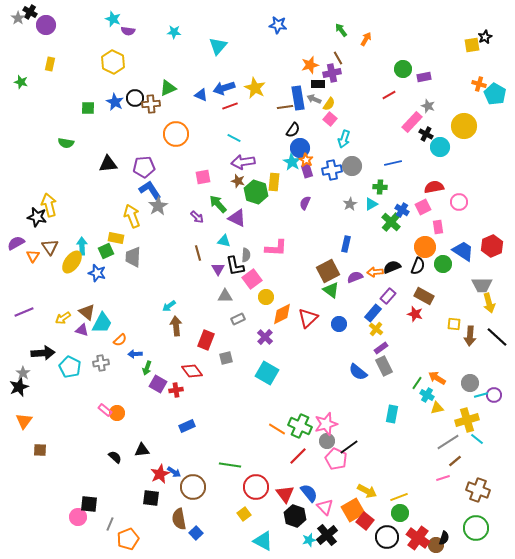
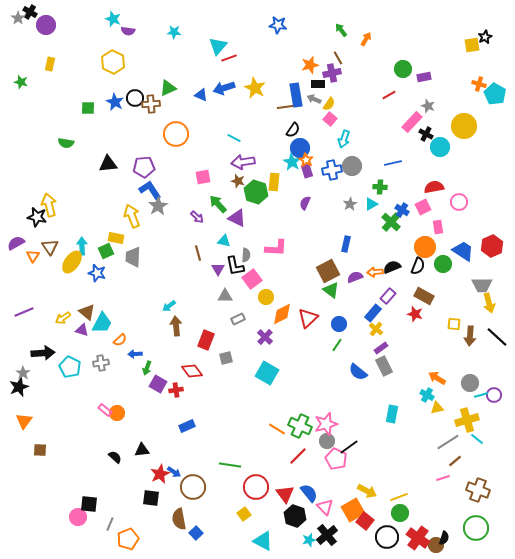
blue rectangle at (298, 98): moved 2 px left, 3 px up
red line at (230, 106): moved 1 px left, 48 px up
green line at (417, 383): moved 80 px left, 38 px up
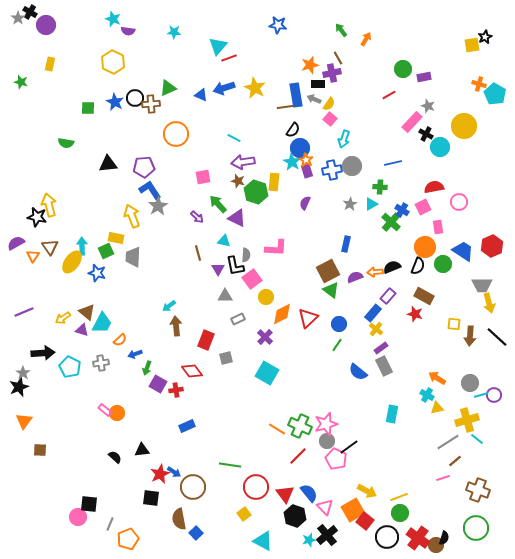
blue arrow at (135, 354): rotated 16 degrees counterclockwise
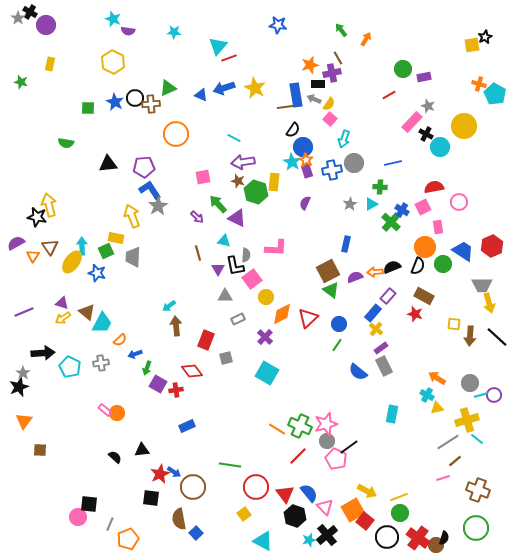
blue circle at (300, 148): moved 3 px right, 1 px up
gray circle at (352, 166): moved 2 px right, 3 px up
purple triangle at (82, 330): moved 20 px left, 27 px up
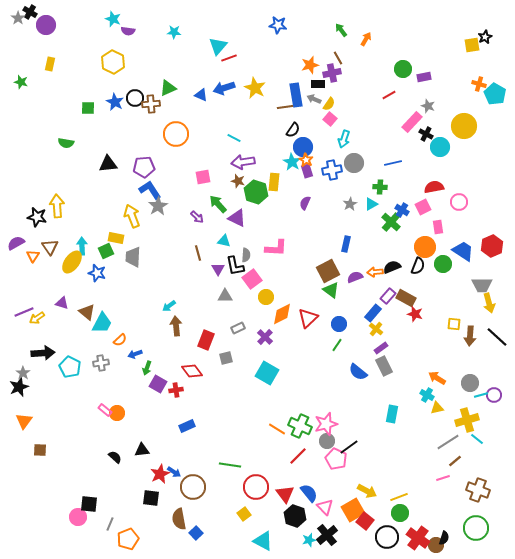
yellow arrow at (49, 205): moved 8 px right, 1 px down; rotated 10 degrees clockwise
brown rectangle at (424, 296): moved 18 px left, 2 px down
yellow arrow at (63, 318): moved 26 px left
gray rectangle at (238, 319): moved 9 px down
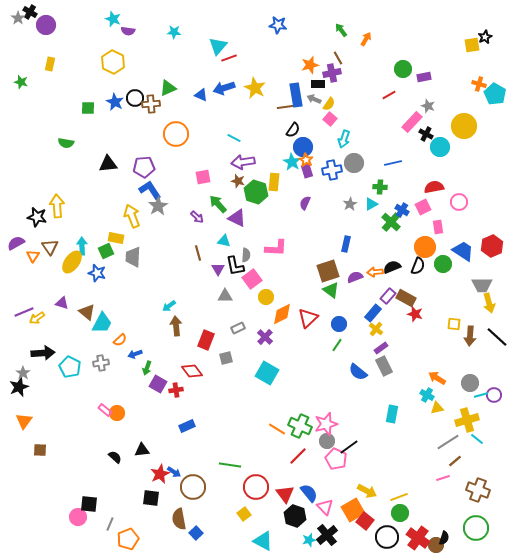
brown square at (328, 271): rotated 10 degrees clockwise
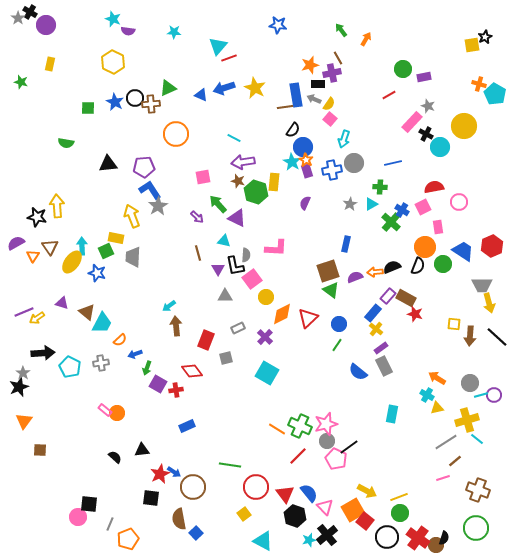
gray line at (448, 442): moved 2 px left
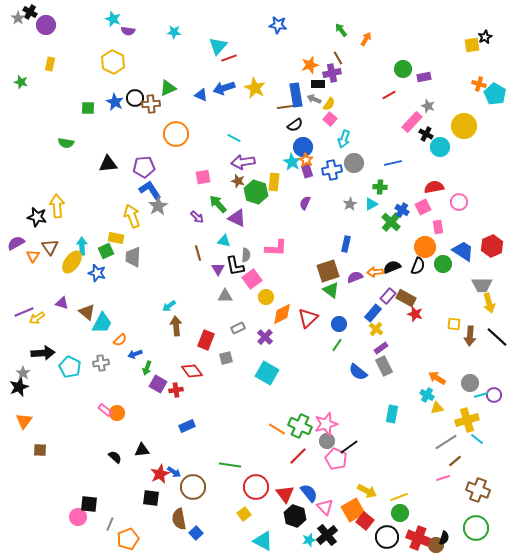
black semicircle at (293, 130): moved 2 px right, 5 px up; rotated 21 degrees clockwise
red cross at (418, 538): rotated 15 degrees counterclockwise
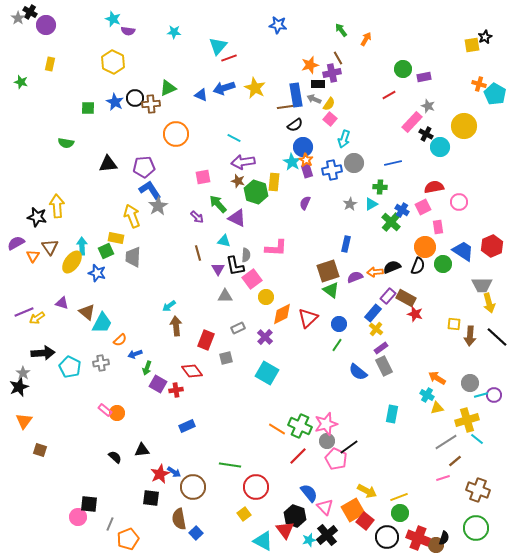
brown square at (40, 450): rotated 16 degrees clockwise
red triangle at (285, 494): moved 36 px down
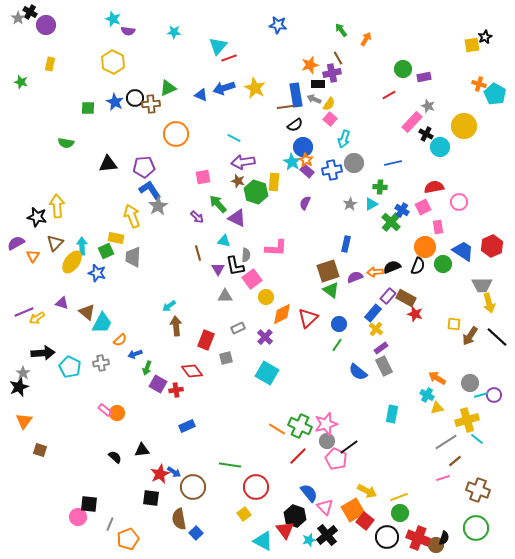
purple rectangle at (307, 171): rotated 32 degrees counterclockwise
brown triangle at (50, 247): moved 5 px right, 4 px up; rotated 18 degrees clockwise
brown arrow at (470, 336): rotated 30 degrees clockwise
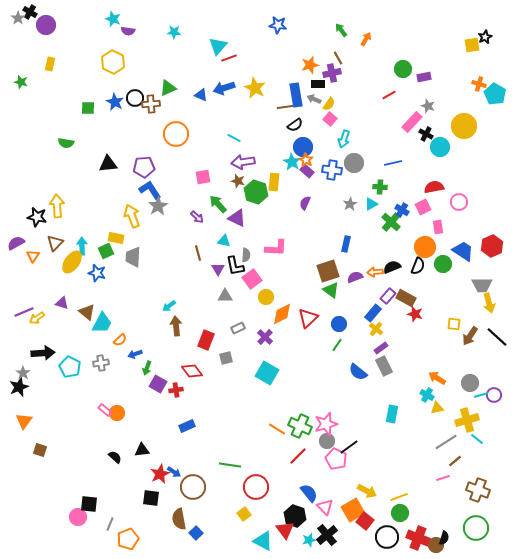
blue cross at (332, 170): rotated 18 degrees clockwise
